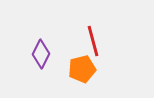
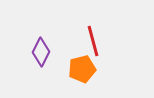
purple diamond: moved 2 px up
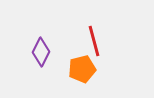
red line: moved 1 px right
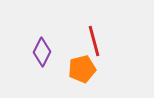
purple diamond: moved 1 px right
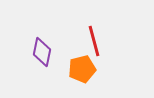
purple diamond: rotated 16 degrees counterclockwise
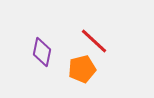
red line: rotated 32 degrees counterclockwise
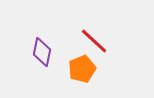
orange pentagon: rotated 8 degrees counterclockwise
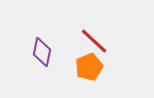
orange pentagon: moved 7 px right, 2 px up
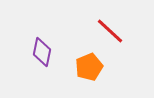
red line: moved 16 px right, 10 px up
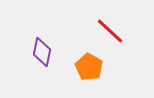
orange pentagon: rotated 20 degrees counterclockwise
